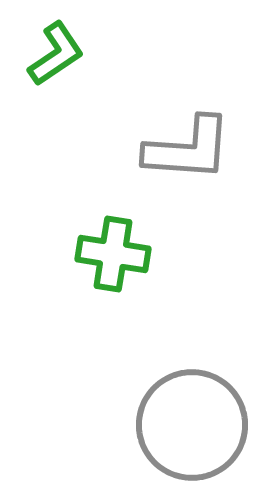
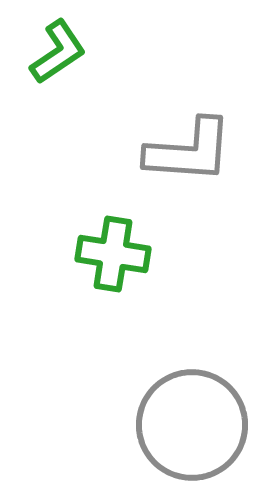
green L-shape: moved 2 px right, 2 px up
gray L-shape: moved 1 px right, 2 px down
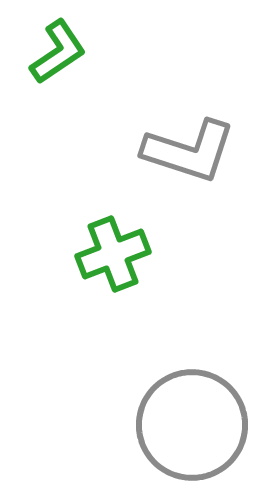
gray L-shape: rotated 14 degrees clockwise
green cross: rotated 30 degrees counterclockwise
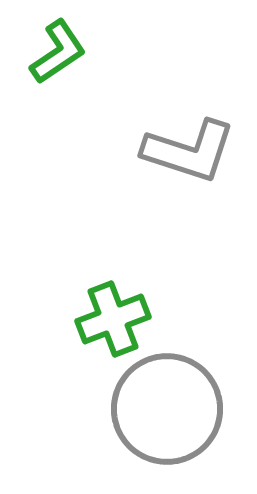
green cross: moved 65 px down
gray circle: moved 25 px left, 16 px up
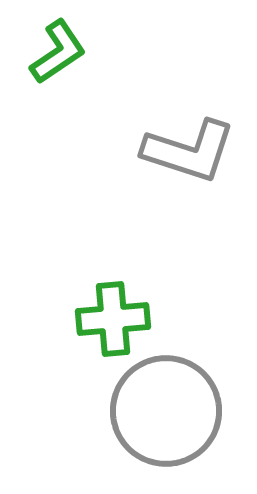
green cross: rotated 16 degrees clockwise
gray circle: moved 1 px left, 2 px down
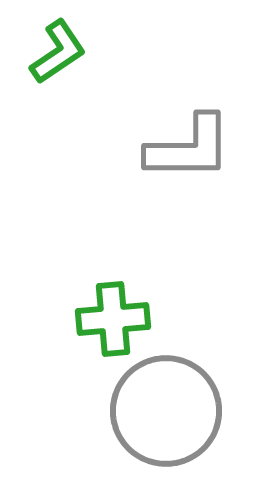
gray L-shape: moved 3 px up; rotated 18 degrees counterclockwise
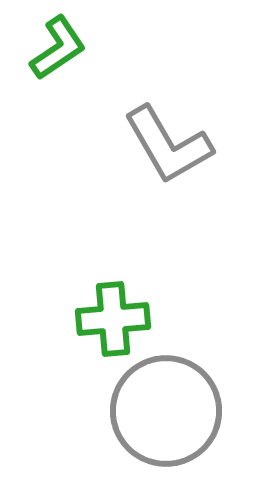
green L-shape: moved 4 px up
gray L-shape: moved 21 px left, 3 px up; rotated 60 degrees clockwise
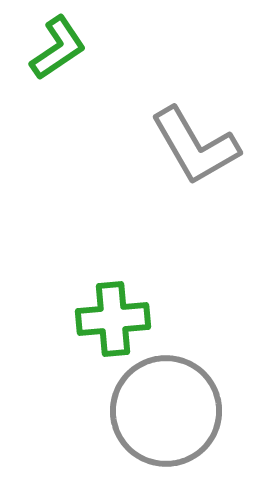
gray L-shape: moved 27 px right, 1 px down
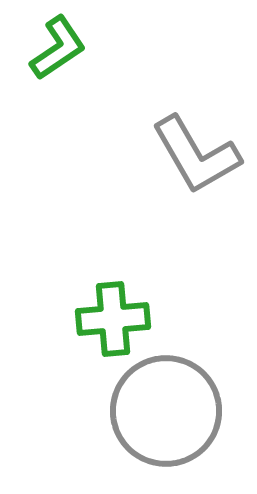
gray L-shape: moved 1 px right, 9 px down
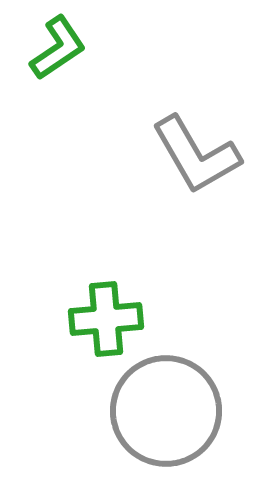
green cross: moved 7 px left
